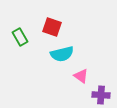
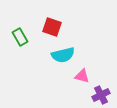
cyan semicircle: moved 1 px right, 1 px down
pink triangle: moved 1 px right; rotated 21 degrees counterclockwise
purple cross: rotated 30 degrees counterclockwise
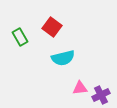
red square: rotated 18 degrees clockwise
cyan semicircle: moved 3 px down
pink triangle: moved 2 px left, 12 px down; rotated 21 degrees counterclockwise
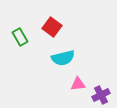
pink triangle: moved 2 px left, 4 px up
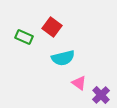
green rectangle: moved 4 px right; rotated 36 degrees counterclockwise
pink triangle: moved 1 px right, 1 px up; rotated 42 degrees clockwise
purple cross: rotated 18 degrees counterclockwise
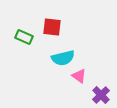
red square: rotated 30 degrees counterclockwise
pink triangle: moved 7 px up
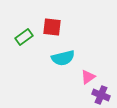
green rectangle: rotated 60 degrees counterclockwise
pink triangle: moved 9 px right, 1 px down; rotated 49 degrees clockwise
purple cross: rotated 24 degrees counterclockwise
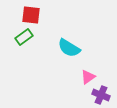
red square: moved 21 px left, 12 px up
cyan semicircle: moved 6 px right, 10 px up; rotated 45 degrees clockwise
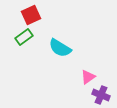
red square: rotated 30 degrees counterclockwise
cyan semicircle: moved 9 px left
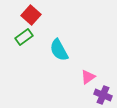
red square: rotated 24 degrees counterclockwise
cyan semicircle: moved 1 px left, 2 px down; rotated 30 degrees clockwise
purple cross: moved 2 px right
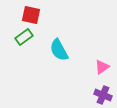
red square: rotated 30 degrees counterclockwise
pink triangle: moved 14 px right, 10 px up
